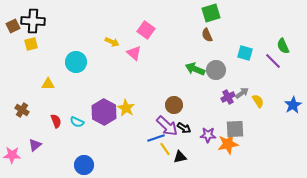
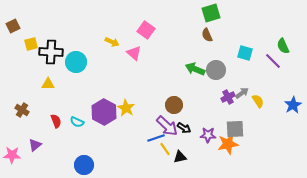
black cross: moved 18 px right, 31 px down
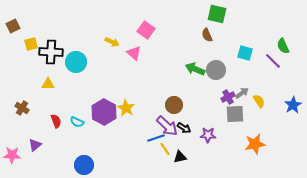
green square: moved 6 px right, 1 px down; rotated 30 degrees clockwise
yellow semicircle: moved 1 px right
brown cross: moved 2 px up
gray square: moved 15 px up
orange star: moved 27 px right
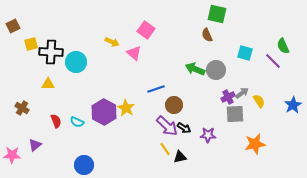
blue line: moved 49 px up
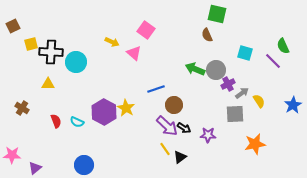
purple cross: moved 13 px up
purple triangle: moved 23 px down
black triangle: rotated 24 degrees counterclockwise
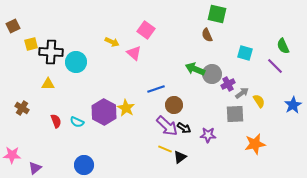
purple line: moved 2 px right, 5 px down
gray circle: moved 4 px left, 4 px down
yellow line: rotated 32 degrees counterclockwise
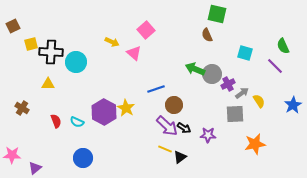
pink square: rotated 12 degrees clockwise
blue circle: moved 1 px left, 7 px up
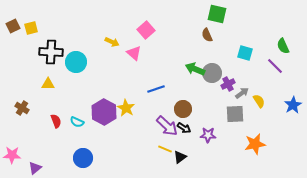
yellow square: moved 16 px up
gray circle: moved 1 px up
brown circle: moved 9 px right, 4 px down
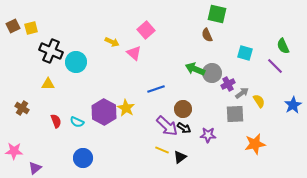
black cross: moved 1 px up; rotated 20 degrees clockwise
yellow line: moved 3 px left, 1 px down
pink star: moved 2 px right, 4 px up
